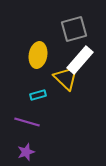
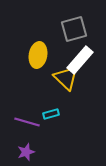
cyan rectangle: moved 13 px right, 19 px down
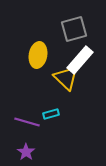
purple star: rotated 18 degrees counterclockwise
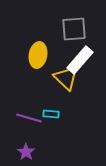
gray square: rotated 12 degrees clockwise
cyan rectangle: rotated 21 degrees clockwise
purple line: moved 2 px right, 4 px up
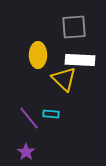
gray square: moved 2 px up
yellow ellipse: rotated 10 degrees counterclockwise
white rectangle: rotated 52 degrees clockwise
yellow triangle: moved 2 px left, 1 px down
purple line: rotated 35 degrees clockwise
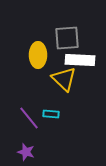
gray square: moved 7 px left, 11 px down
purple star: rotated 18 degrees counterclockwise
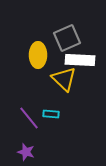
gray square: rotated 20 degrees counterclockwise
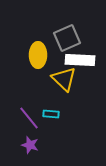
purple star: moved 4 px right, 7 px up
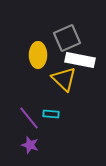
white rectangle: rotated 8 degrees clockwise
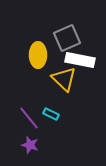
cyan rectangle: rotated 21 degrees clockwise
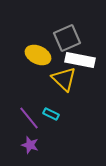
yellow ellipse: rotated 65 degrees counterclockwise
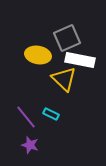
yellow ellipse: rotated 15 degrees counterclockwise
purple line: moved 3 px left, 1 px up
